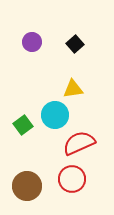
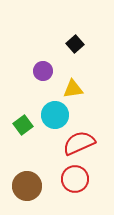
purple circle: moved 11 px right, 29 px down
red circle: moved 3 px right
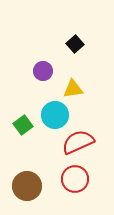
red semicircle: moved 1 px left, 1 px up
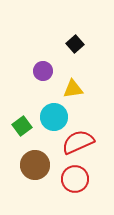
cyan circle: moved 1 px left, 2 px down
green square: moved 1 px left, 1 px down
brown circle: moved 8 px right, 21 px up
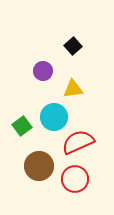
black square: moved 2 px left, 2 px down
brown circle: moved 4 px right, 1 px down
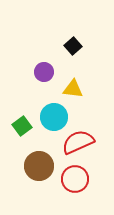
purple circle: moved 1 px right, 1 px down
yellow triangle: rotated 15 degrees clockwise
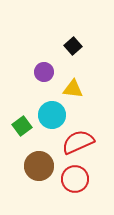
cyan circle: moved 2 px left, 2 px up
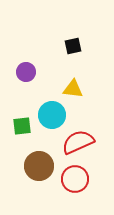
black square: rotated 30 degrees clockwise
purple circle: moved 18 px left
green square: rotated 30 degrees clockwise
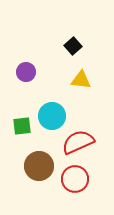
black square: rotated 30 degrees counterclockwise
yellow triangle: moved 8 px right, 9 px up
cyan circle: moved 1 px down
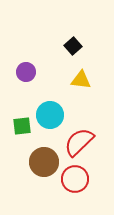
cyan circle: moved 2 px left, 1 px up
red semicircle: moved 1 px right; rotated 20 degrees counterclockwise
brown circle: moved 5 px right, 4 px up
